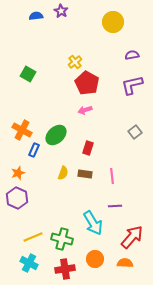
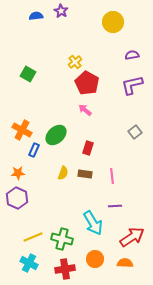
pink arrow: rotated 56 degrees clockwise
orange star: rotated 16 degrees clockwise
red arrow: rotated 15 degrees clockwise
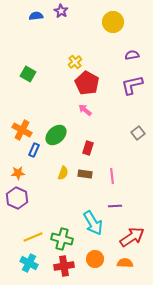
gray square: moved 3 px right, 1 px down
red cross: moved 1 px left, 3 px up
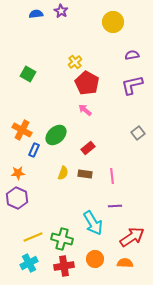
blue semicircle: moved 2 px up
red rectangle: rotated 32 degrees clockwise
cyan cross: rotated 36 degrees clockwise
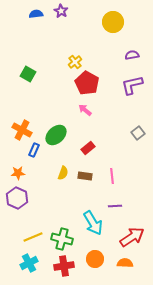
brown rectangle: moved 2 px down
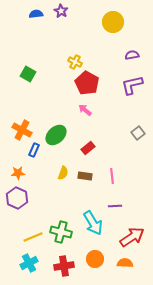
yellow cross: rotated 24 degrees counterclockwise
green cross: moved 1 px left, 7 px up
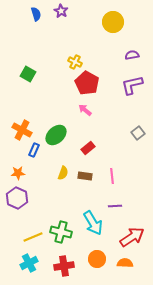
blue semicircle: rotated 80 degrees clockwise
orange circle: moved 2 px right
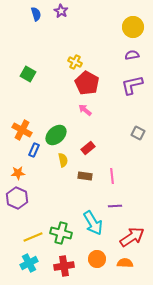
yellow circle: moved 20 px right, 5 px down
gray square: rotated 24 degrees counterclockwise
yellow semicircle: moved 13 px up; rotated 32 degrees counterclockwise
green cross: moved 1 px down
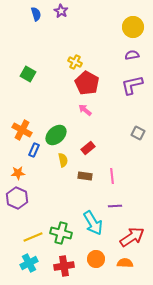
orange circle: moved 1 px left
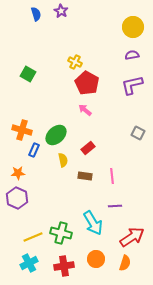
orange cross: rotated 12 degrees counterclockwise
orange semicircle: rotated 105 degrees clockwise
